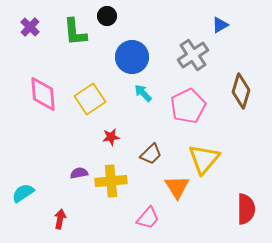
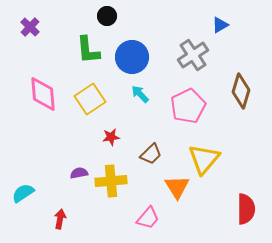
green L-shape: moved 13 px right, 18 px down
cyan arrow: moved 3 px left, 1 px down
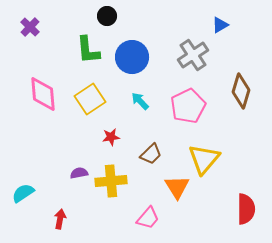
cyan arrow: moved 7 px down
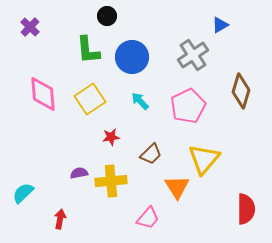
cyan semicircle: rotated 10 degrees counterclockwise
